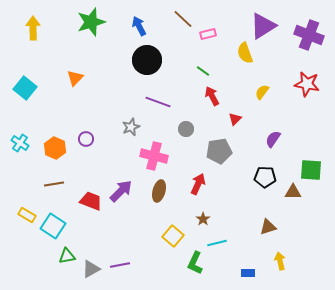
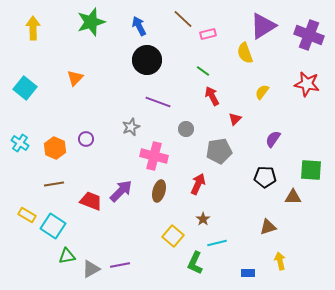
brown triangle at (293, 192): moved 5 px down
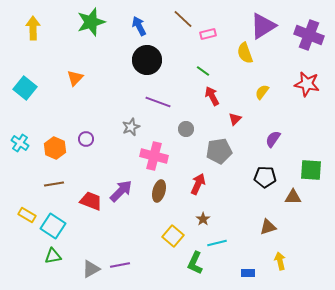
green triangle at (67, 256): moved 14 px left
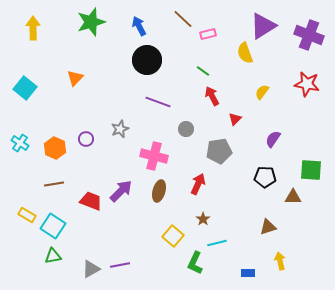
gray star at (131, 127): moved 11 px left, 2 px down
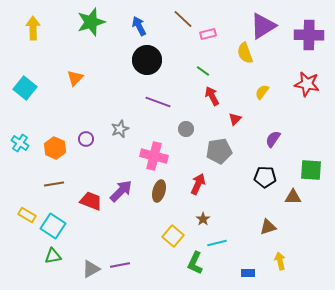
purple cross at (309, 35): rotated 20 degrees counterclockwise
